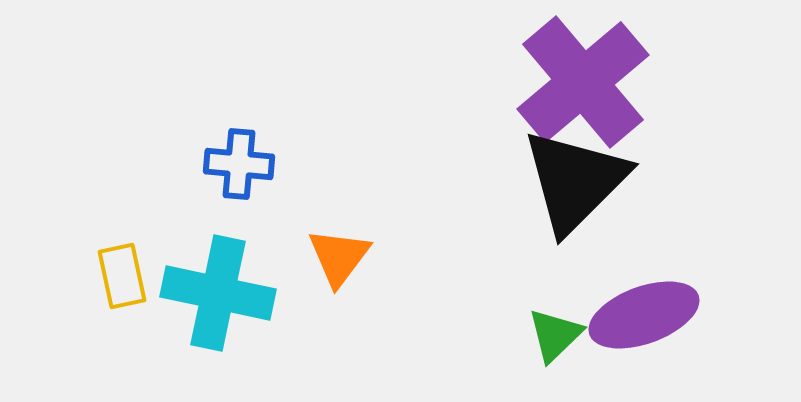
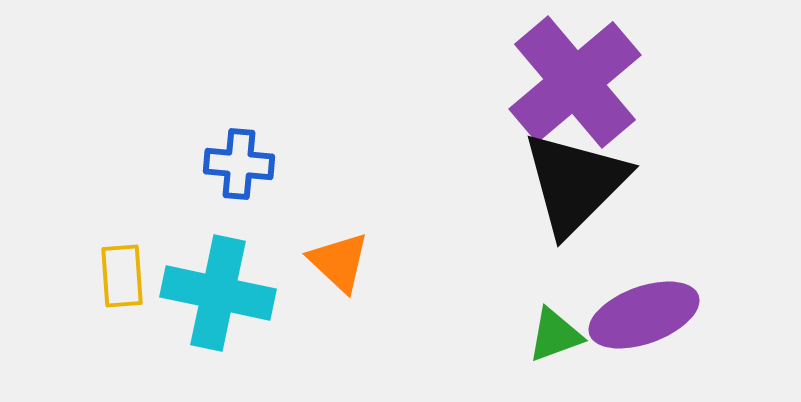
purple cross: moved 8 px left
black triangle: moved 2 px down
orange triangle: moved 5 px down; rotated 24 degrees counterclockwise
yellow rectangle: rotated 8 degrees clockwise
green triangle: rotated 24 degrees clockwise
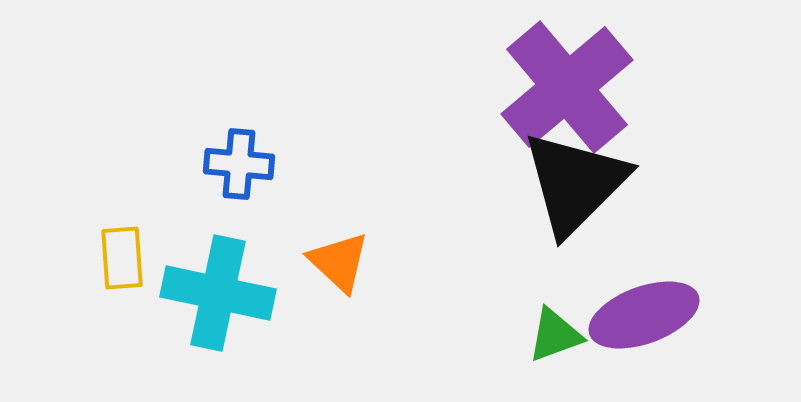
purple cross: moved 8 px left, 5 px down
yellow rectangle: moved 18 px up
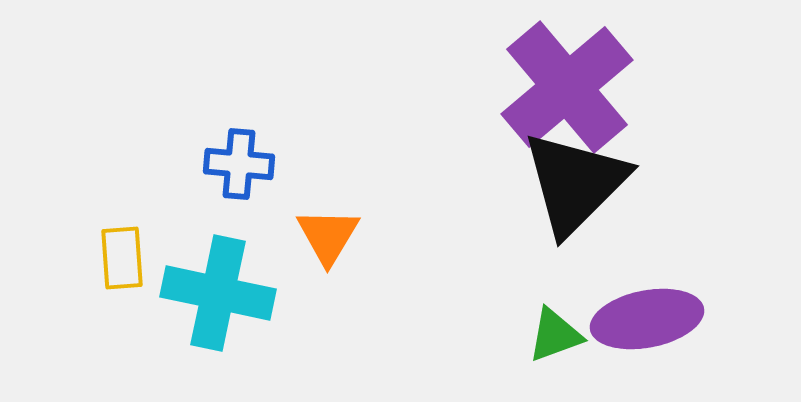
orange triangle: moved 11 px left, 26 px up; rotated 18 degrees clockwise
purple ellipse: moved 3 px right, 4 px down; rotated 9 degrees clockwise
